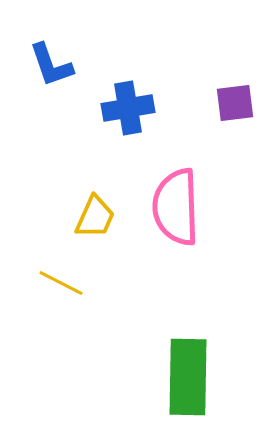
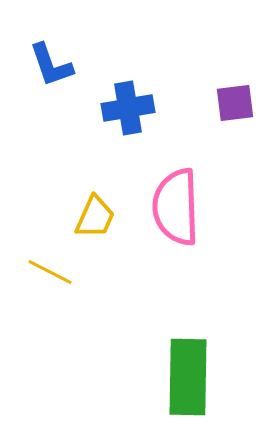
yellow line: moved 11 px left, 11 px up
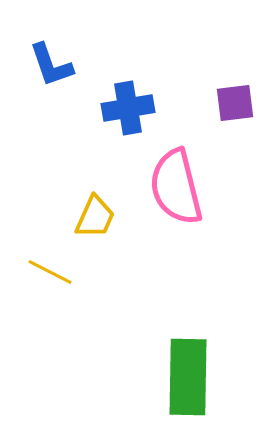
pink semicircle: moved 20 px up; rotated 12 degrees counterclockwise
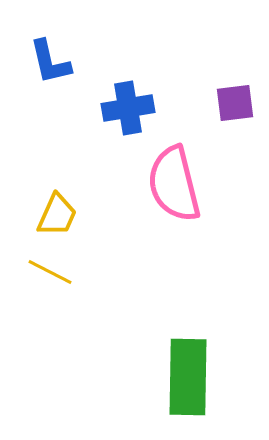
blue L-shape: moved 1 px left, 3 px up; rotated 6 degrees clockwise
pink semicircle: moved 2 px left, 3 px up
yellow trapezoid: moved 38 px left, 2 px up
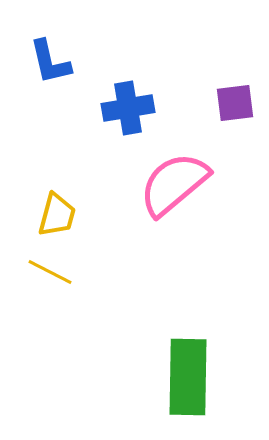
pink semicircle: rotated 64 degrees clockwise
yellow trapezoid: rotated 9 degrees counterclockwise
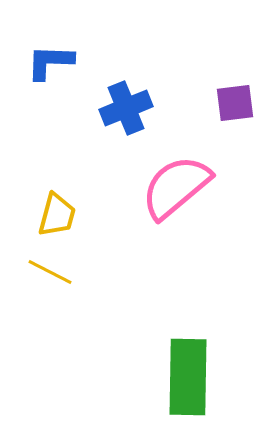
blue L-shape: rotated 105 degrees clockwise
blue cross: moved 2 px left; rotated 12 degrees counterclockwise
pink semicircle: moved 2 px right, 3 px down
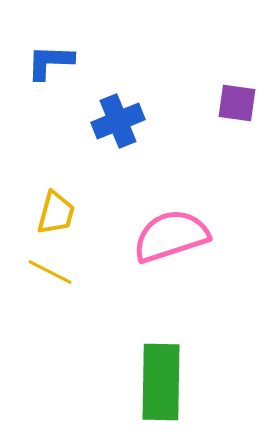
purple square: moved 2 px right; rotated 15 degrees clockwise
blue cross: moved 8 px left, 13 px down
pink semicircle: moved 5 px left, 49 px down; rotated 22 degrees clockwise
yellow trapezoid: moved 1 px left, 2 px up
green rectangle: moved 27 px left, 5 px down
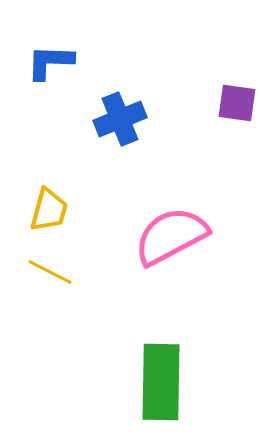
blue cross: moved 2 px right, 2 px up
yellow trapezoid: moved 7 px left, 3 px up
pink semicircle: rotated 10 degrees counterclockwise
